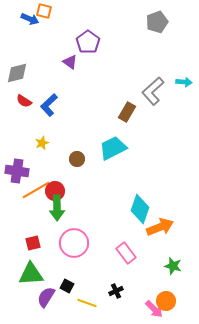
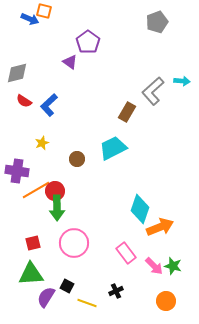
cyan arrow: moved 2 px left, 1 px up
pink arrow: moved 43 px up
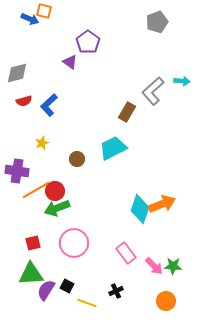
red semicircle: rotated 49 degrees counterclockwise
green arrow: rotated 70 degrees clockwise
orange arrow: moved 2 px right, 23 px up
green star: rotated 12 degrees counterclockwise
purple semicircle: moved 7 px up
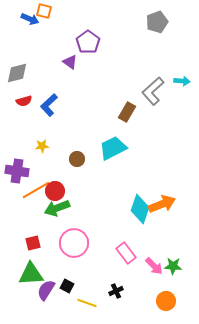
yellow star: moved 3 px down; rotated 16 degrees clockwise
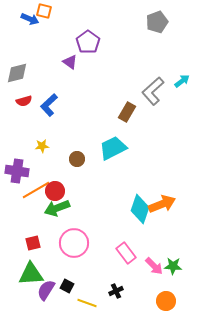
cyan arrow: rotated 42 degrees counterclockwise
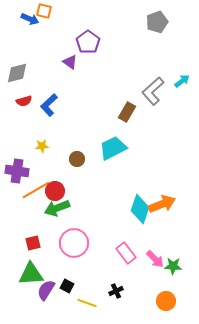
pink arrow: moved 1 px right, 7 px up
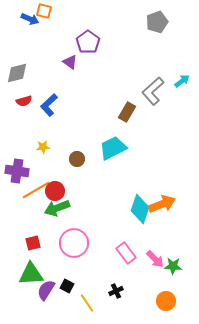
yellow star: moved 1 px right, 1 px down
yellow line: rotated 36 degrees clockwise
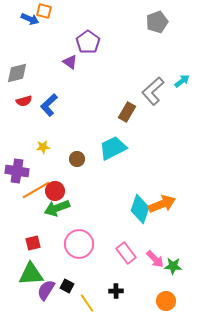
pink circle: moved 5 px right, 1 px down
black cross: rotated 24 degrees clockwise
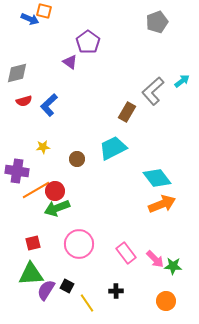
cyan diamond: moved 17 px right, 31 px up; rotated 56 degrees counterclockwise
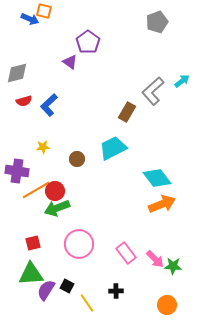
orange circle: moved 1 px right, 4 px down
